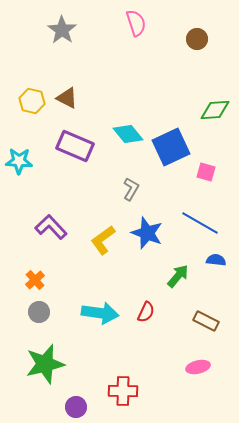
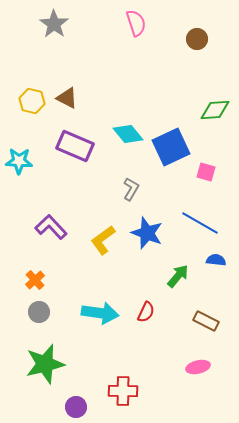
gray star: moved 8 px left, 6 px up
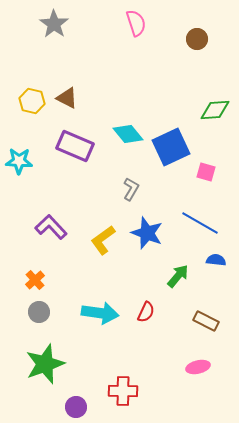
green star: rotated 6 degrees counterclockwise
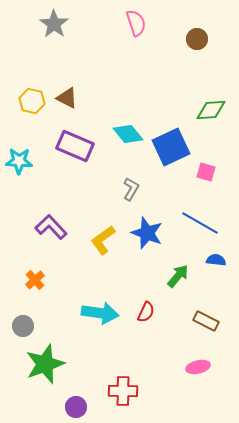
green diamond: moved 4 px left
gray circle: moved 16 px left, 14 px down
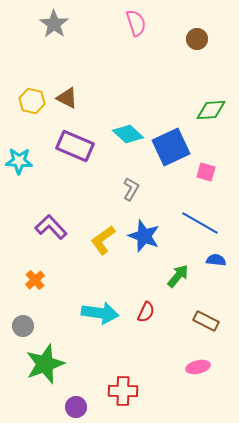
cyan diamond: rotated 8 degrees counterclockwise
blue star: moved 3 px left, 3 px down
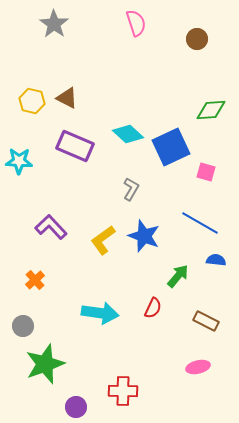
red semicircle: moved 7 px right, 4 px up
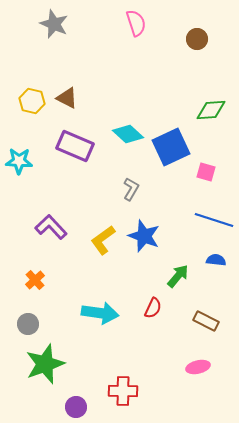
gray star: rotated 12 degrees counterclockwise
blue line: moved 14 px right, 3 px up; rotated 12 degrees counterclockwise
gray circle: moved 5 px right, 2 px up
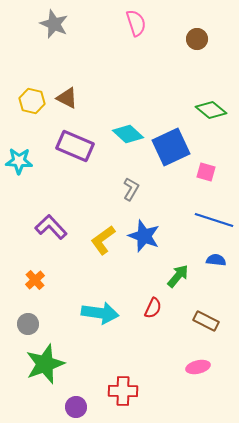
green diamond: rotated 44 degrees clockwise
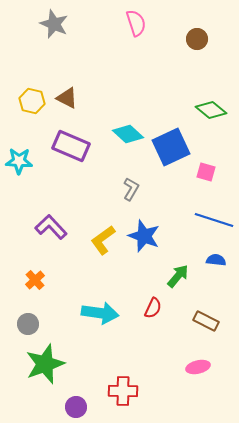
purple rectangle: moved 4 px left
